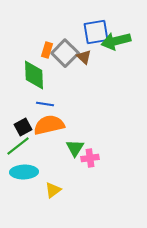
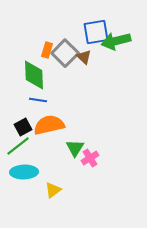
blue line: moved 7 px left, 4 px up
pink cross: rotated 24 degrees counterclockwise
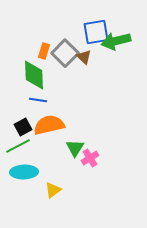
orange rectangle: moved 3 px left, 1 px down
green line: rotated 10 degrees clockwise
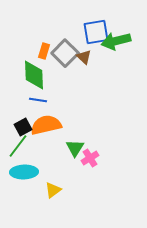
orange semicircle: moved 3 px left
green line: rotated 25 degrees counterclockwise
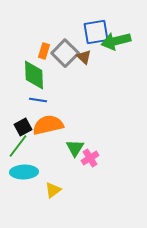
orange semicircle: moved 2 px right
